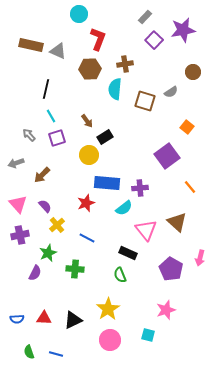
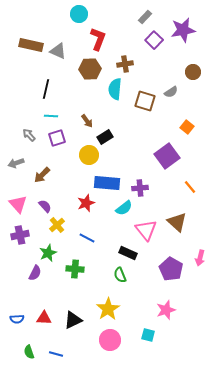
cyan line at (51, 116): rotated 56 degrees counterclockwise
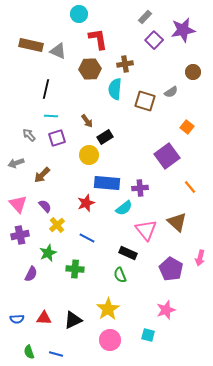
red L-shape at (98, 39): rotated 30 degrees counterclockwise
purple semicircle at (35, 273): moved 4 px left, 1 px down
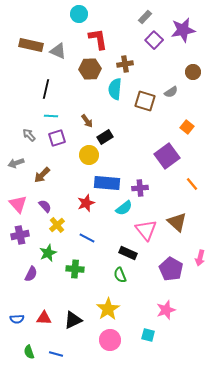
orange line at (190, 187): moved 2 px right, 3 px up
